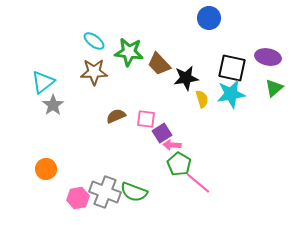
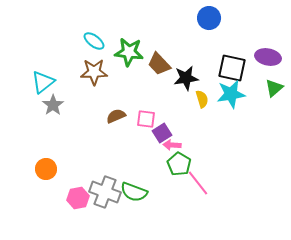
pink line: rotated 12 degrees clockwise
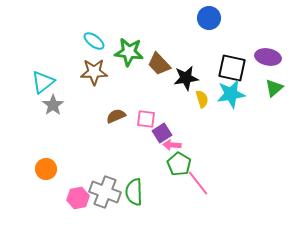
green semicircle: rotated 68 degrees clockwise
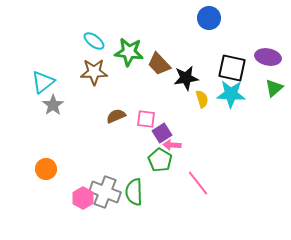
cyan star: rotated 12 degrees clockwise
green pentagon: moved 19 px left, 4 px up
pink hexagon: moved 5 px right; rotated 20 degrees counterclockwise
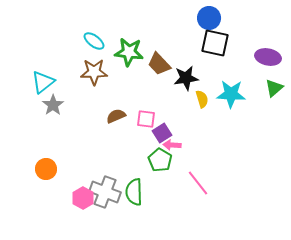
black square: moved 17 px left, 25 px up
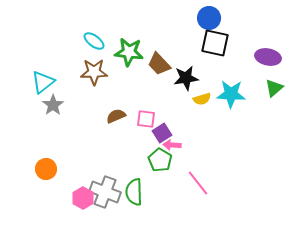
yellow semicircle: rotated 90 degrees clockwise
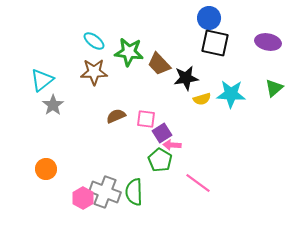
purple ellipse: moved 15 px up
cyan triangle: moved 1 px left, 2 px up
pink line: rotated 16 degrees counterclockwise
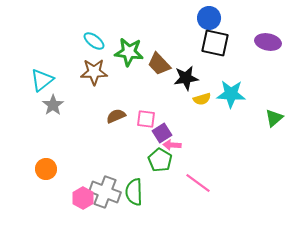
green triangle: moved 30 px down
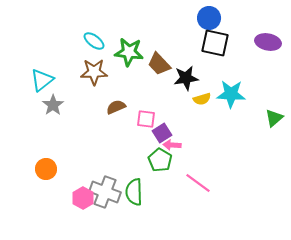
brown semicircle: moved 9 px up
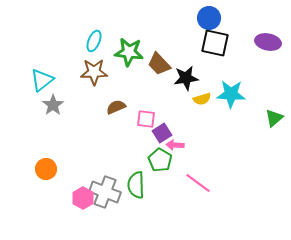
cyan ellipse: rotated 75 degrees clockwise
pink arrow: moved 3 px right
green semicircle: moved 2 px right, 7 px up
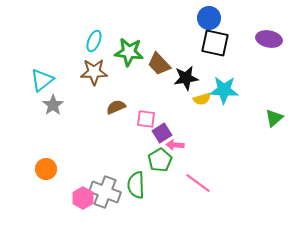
purple ellipse: moved 1 px right, 3 px up
cyan star: moved 7 px left, 4 px up
green pentagon: rotated 10 degrees clockwise
